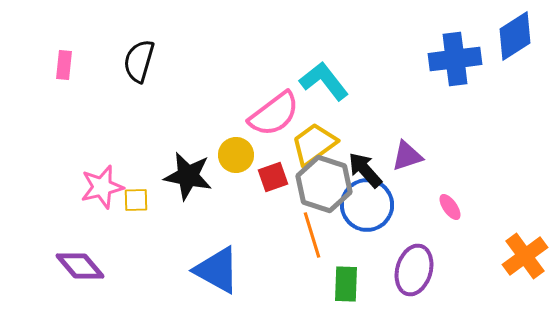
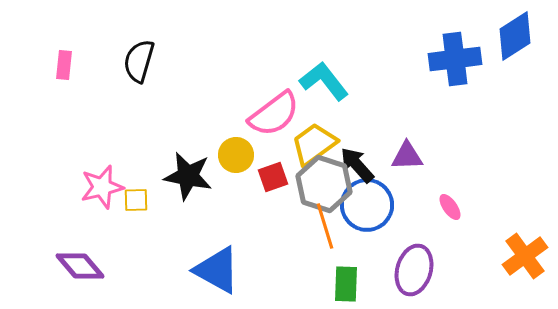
purple triangle: rotated 16 degrees clockwise
black arrow: moved 8 px left, 5 px up
orange line: moved 13 px right, 9 px up
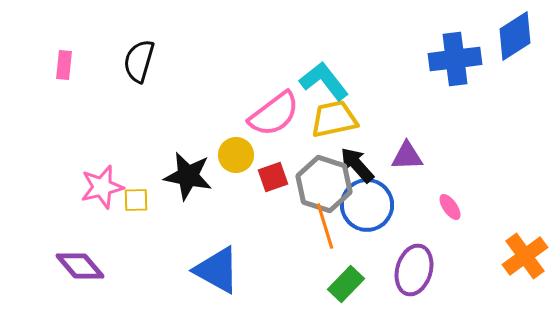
yellow trapezoid: moved 20 px right, 25 px up; rotated 24 degrees clockwise
green rectangle: rotated 42 degrees clockwise
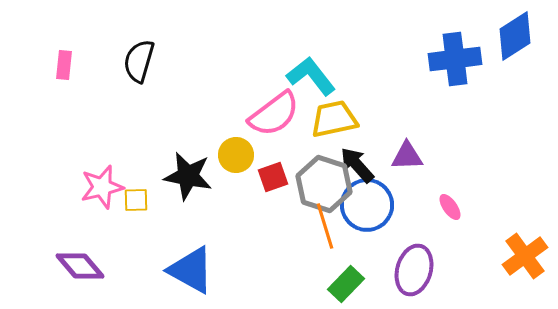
cyan L-shape: moved 13 px left, 5 px up
blue triangle: moved 26 px left
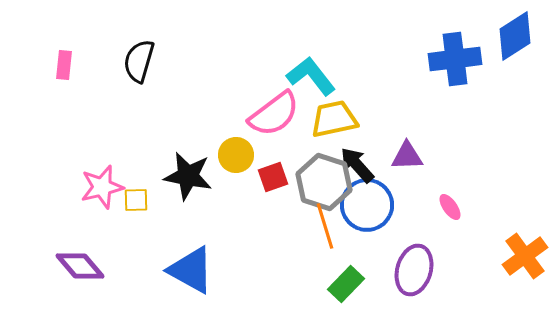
gray hexagon: moved 2 px up
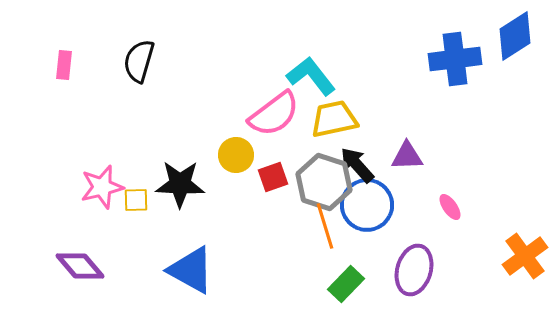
black star: moved 8 px left, 8 px down; rotated 9 degrees counterclockwise
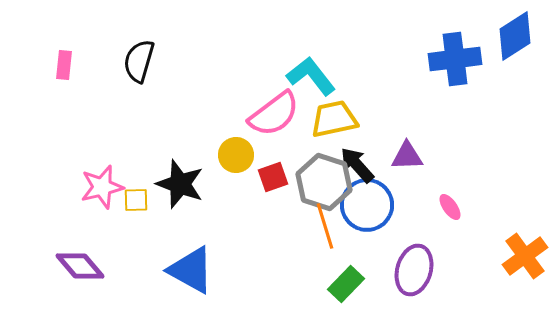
black star: rotated 18 degrees clockwise
